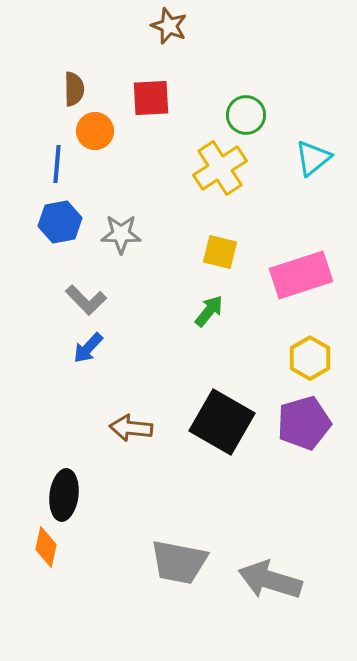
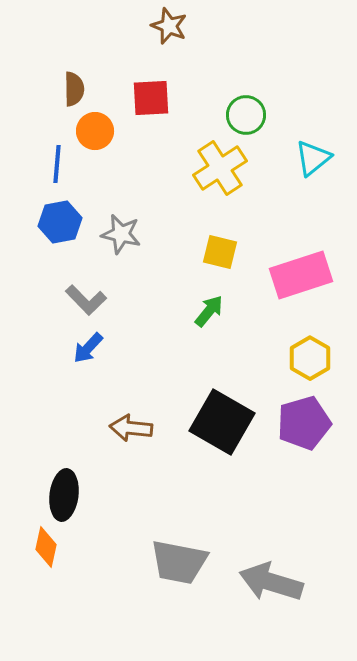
gray star: rotated 12 degrees clockwise
gray arrow: moved 1 px right, 2 px down
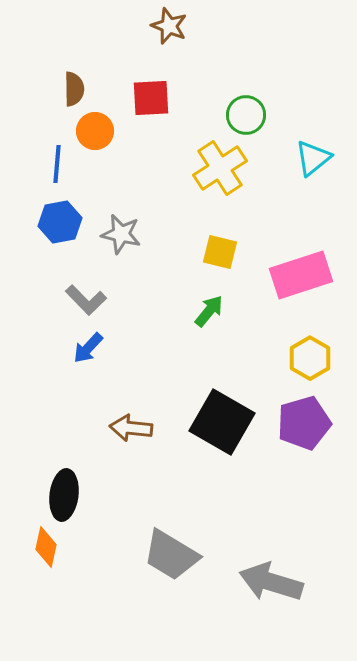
gray trapezoid: moved 8 px left, 7 px up; rotated 20 degrees clockwise
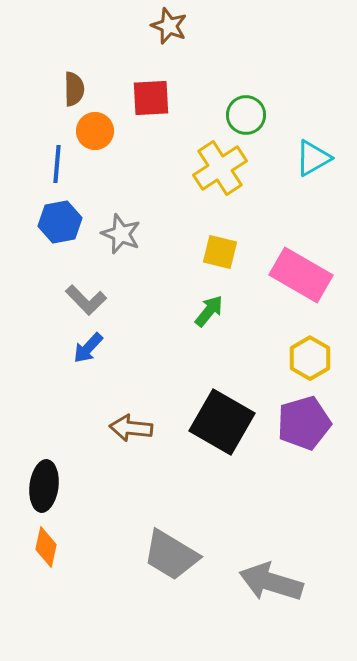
cyan triangle: rotated 9 degrees clockwise
gray star: rotated 9 degrees clockwise
pink rectangle: rotated 48 degrees clockwise
black ellipse: moved 20 px left, 9 px up
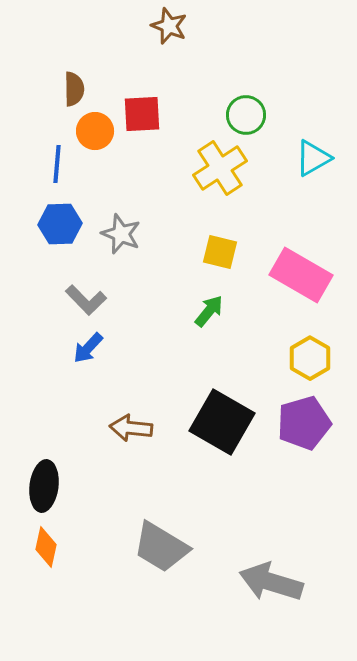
red square: moved 9 px left, 16 px down
blue hexagon: moved 2 px down; rotated 9 degrees clockwise
gray trapezoid: moved 10 px left, 8 px up
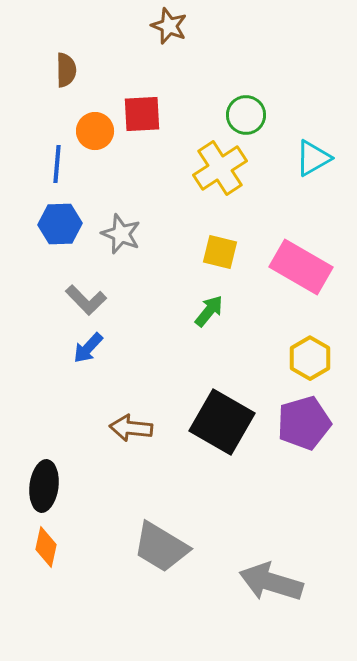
brown semicircle: moved 8 px left, 19 px up
pink rectangle: moved 8 px up
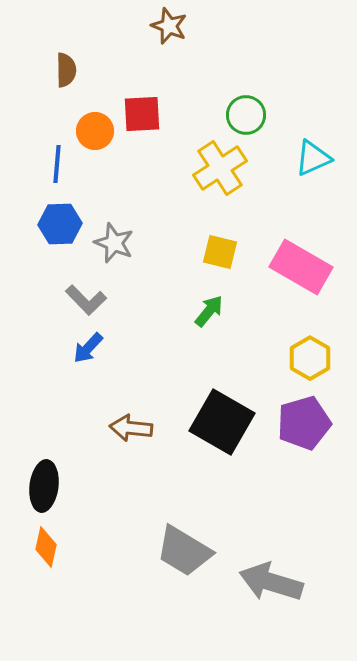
cyan triangle: rotated 6 degrees clockwise
gray star: moved 7 px left, 9 px down
gray trapezoid: moved 23 px right, 4 px down
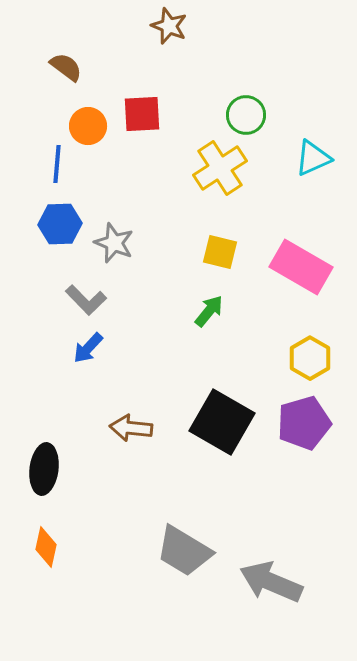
brown semicircle: moved 3 px up; rotated 52 degrees counterclockwise
orange circle: moved 7 px left, 5 px up
black ellipse: moved 17 px up
gray arrow: rotated 6 degrees clockwise
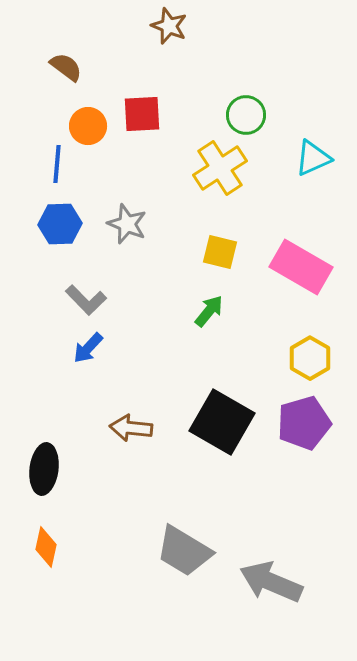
gray star: moved 13 px right, 19 px up
